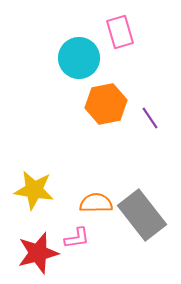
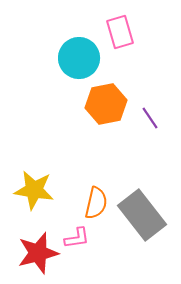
orange semicircle: rotated 104 degrees clockwise
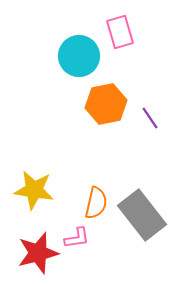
cyan circle: moved 2 px up
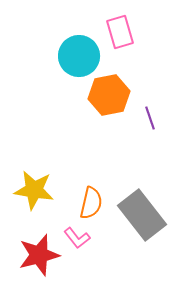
orange hexagon: moved 3 px right, 9 px up
purple line: rotated 15 degrees clockwise
orange semicircle: moved 5 px left
pink L-shape: rotated 60 degrees clockwise
red star: moved 1 px right, 2 px down
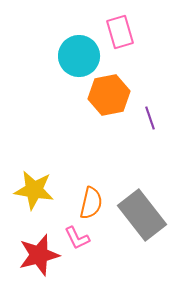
pink L-shape: rotated 12 degrees clockwise
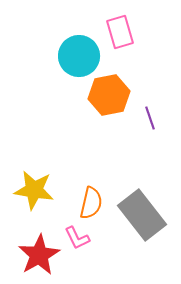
red star: rotated 15 degrees counterclockwise
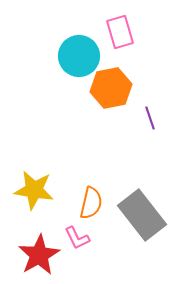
orange hexagon: moved 2 px right, 7 px up
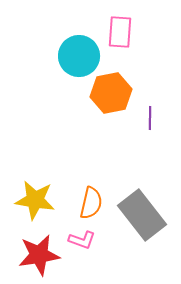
pink rectangle: rotated 20 degrees clockwise
orange hexagon: moved 5 px down
purple line: rotated 20 degrees clockwise
yellow star: moved 1 px right, 10 px down
pink L-shape: moved 5 px right, 2 px down; rotated 44 degrees counterclockwise
red star: rotated 21 degrees clockwise
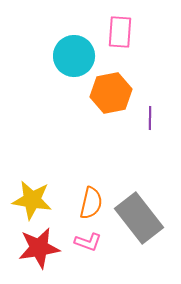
cyan circle: moved 5 px left
yellow star: moved 3 px left
gray rectangle: moved 3 px left, 3 px down
pink L-shape: moved 6 px right, 2 px down
red star: moved 7 px up
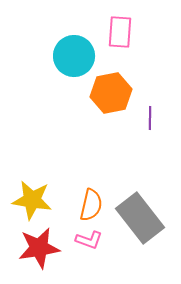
orange semicircle: moved 2 px down
gray rectangle: moved 1 px right
pink L-shape: moved 1 px right, 2 px up
